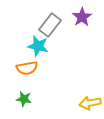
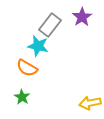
orange semicircle: rotated 40 degrees clockwise
green star: moved 2 px left, 2 px up; rotated 21 degrees clockwise
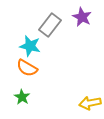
purple star: rotated 12 degrees counterclockwise
cyan star: moved 8 px left
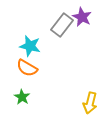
gray rectangle: moved 12 px right
yellow arrow: rotated 65 degrees counterclockwise
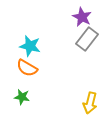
gray rectangle: moved 25 px right, 14 px down
green star: rotated 21 degrees counterclockwise
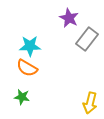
purple star: moved 13 px left, 1 px down
cyan star: rotated 15 degrees counterclockwise
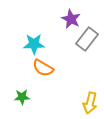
purple star: moved 2 px right, 1 px down
cyan star: moved 4 px right, 2 px up
orange semicircle: moved 16 px right
green star: rotated 14 degrees counterclockwise
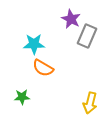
gray rectangle: moved 3 px up; rotated 15 degrees counterclockwise
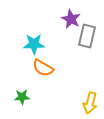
gray rectangle: rotated 10 degrees counterclockwise
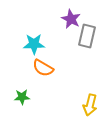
yellow arrow: moved 2 px down
